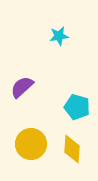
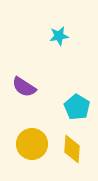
purple semicircle: moved 2 px right; rotated 105 degrees counterclockwise
cyan pentagon: rotated 15 degrees clockwise
yellow circle: moved 1 px right
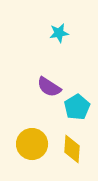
cyan star: moved 3 px up
purple semicircle: moved 25 px right
cyan pentagon: rotated 10 degrees clockwise
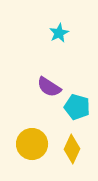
cyan star: rotated 18 degrees counterclockwise
cyan pentagon: rotated 25 degrees counterclockwise
yellow diamond: rotated 20 degrees clockwise
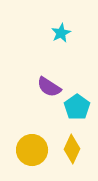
cyan star: moved 2 px right
cyan pentagon: rotated 20 degrees clockwise
yellow circle: moved 6 px down
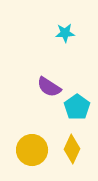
cyan star: moved 4 px right; rotated 24 degrees clockwise
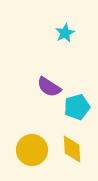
cyan star: rotated 24 degrees counterclockwise
cyan pentagon: rotated 20 degrees clockwise
yellow diamond: rotated 28 degrees counterclockwise
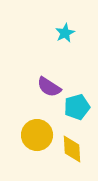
yellow circle: moved 5 px right, 15 px up
